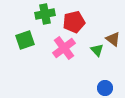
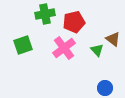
green square: moved 2 px left, 5 px down
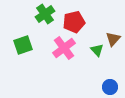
green cross: rotated 24 degrees counterclockwise
brown triangle: rotated 35 degrees clockwise
blue circle: moved 5 px right, 1 px up
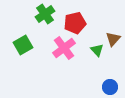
red pentagon: moved 1 px right, 1 px down
green square: rotated 12 degrees counterclockwise
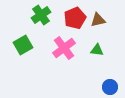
green cross: moved 4 px left, 1 px down
red pentagon: moved 5 px up; rotated 10 degrees counterclockwise
brown triangle: moved 15 px left, 19 px up; rotated 35 degrees clockwise
green triangle: rotated 40 degrees counterclockwise
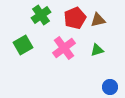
green triangle: rotated 24 degrees counterclockwise
